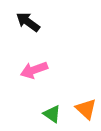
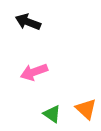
black arrow: rotated 15 degrees counterclockwise
pink arrow: moved 2 px down
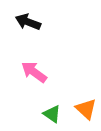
pink arrow: rotated 56 degrees clockwise
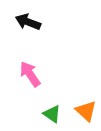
pink arrow: moved 4 px left, 2 px down; rotated 20 degrees clockwise
orange triangle: moved 2 px down
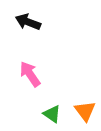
orange triangle: moved 1 px left; rotated 10 degrees clockwise
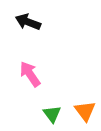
green triangle: rotated 18 degrees clockwise
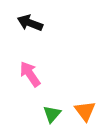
black arrow: moved 2 px right, 1 px down
green triangle: rotated 18 degrees clockwise
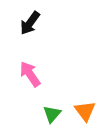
black arrow: rotated 75 degrees counterclockwise
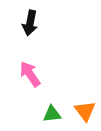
black arrow: rotated 25 degrees counterclockwise
green triangle: rotated 42 degrees clockwise
